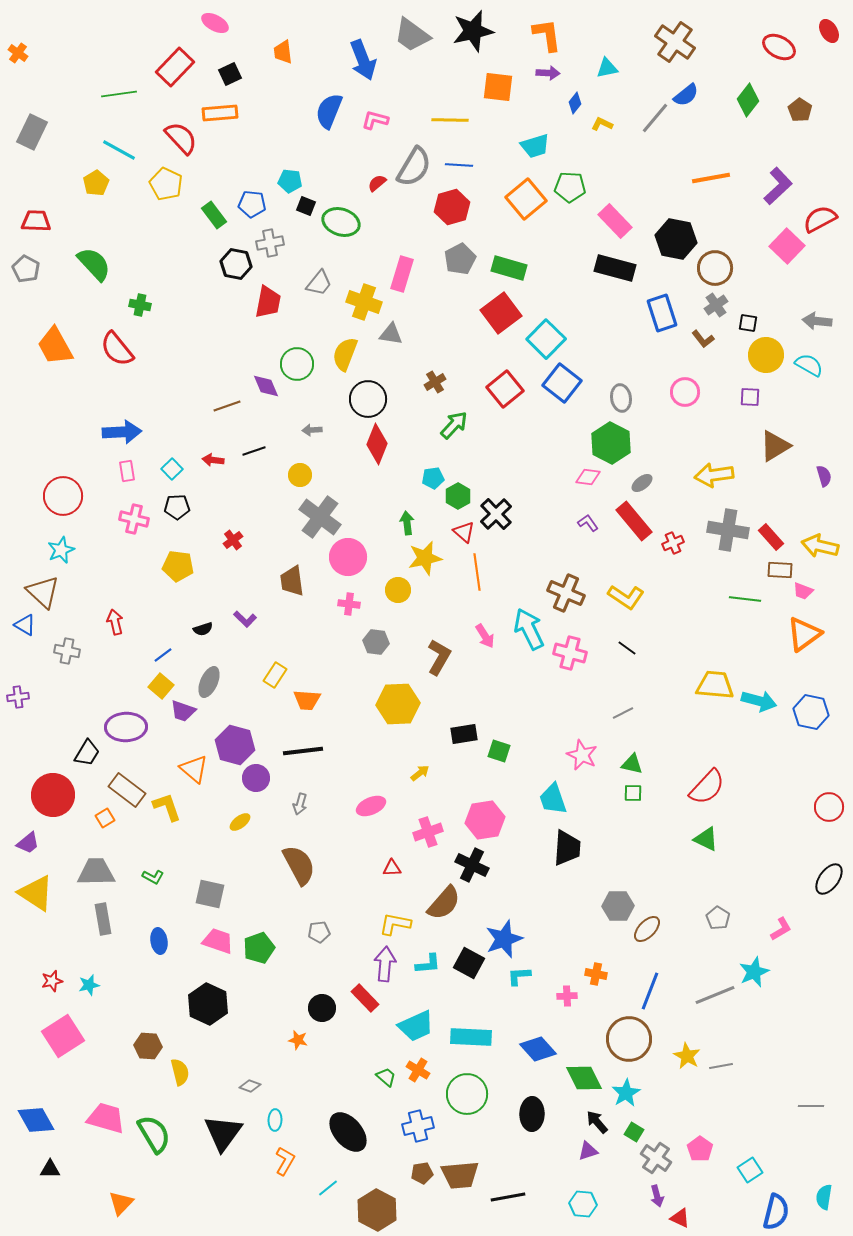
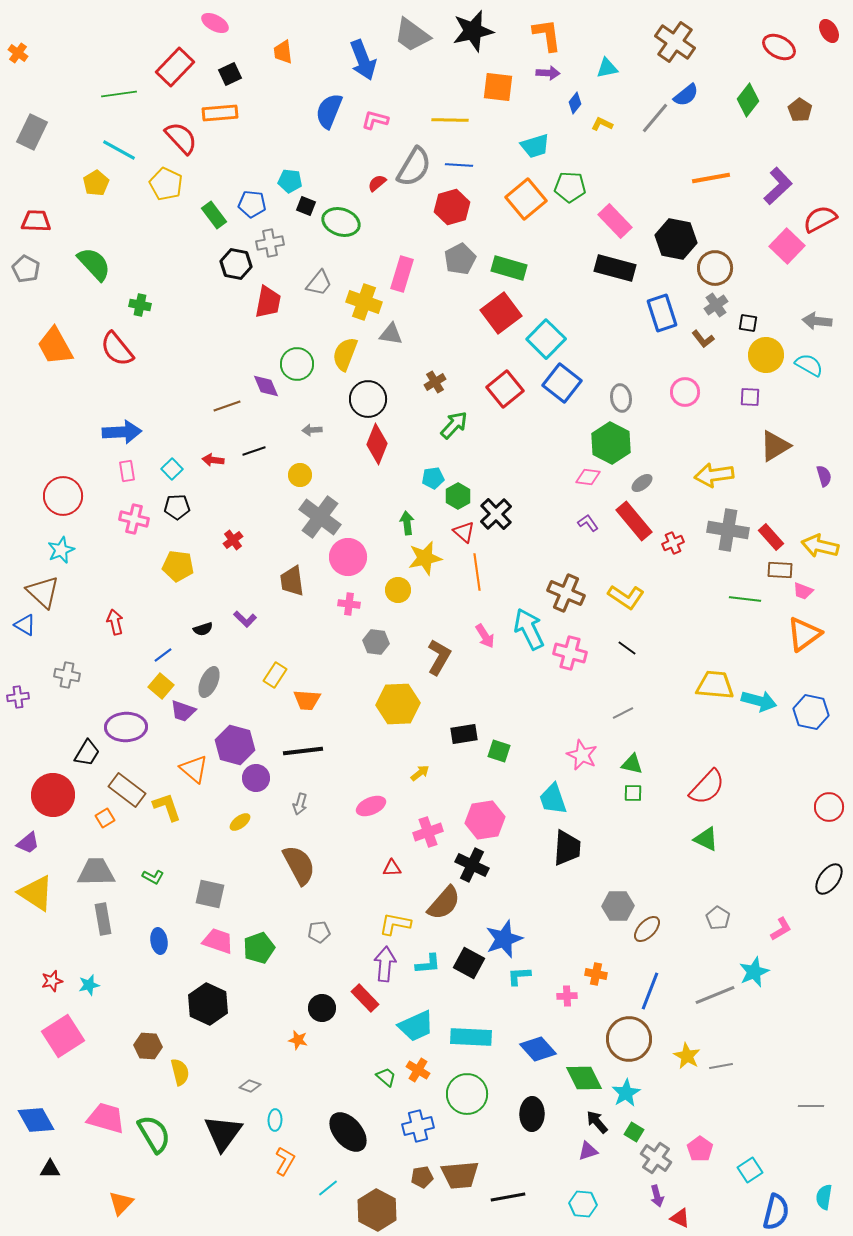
gray cross at (67, 651): moved 24 px down
brown pentagon at (422, 1173): moved 4 px down
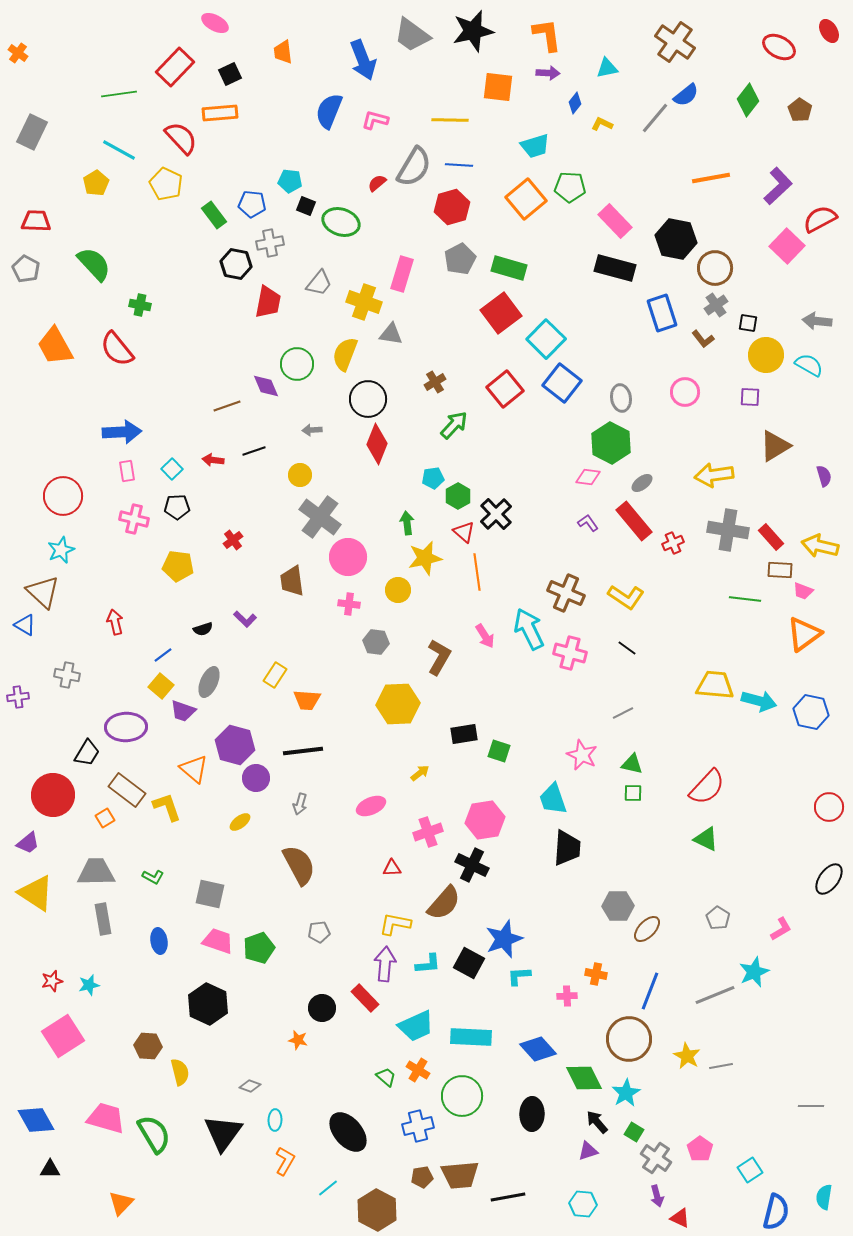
green circle at (467, 1094): moved 5 px left, 2 px down
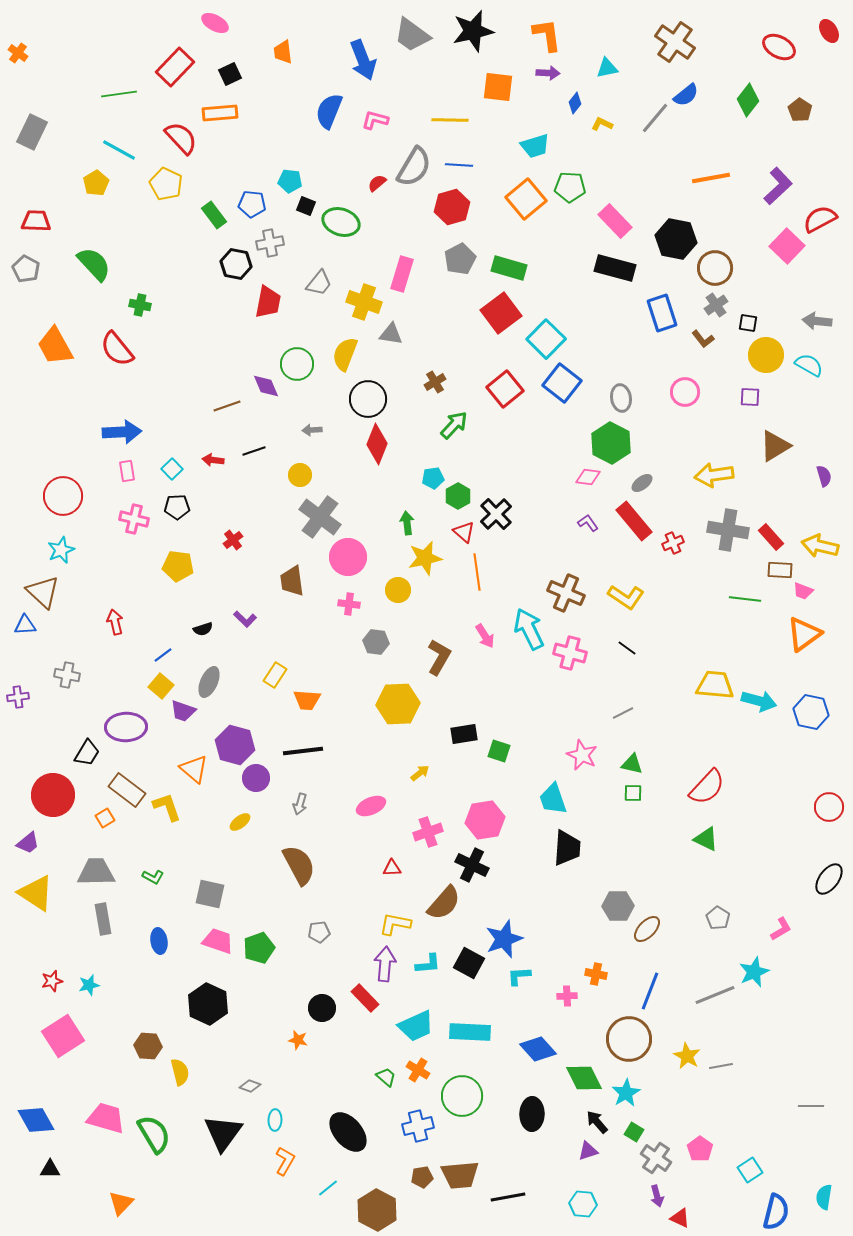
blue triangle at (25, 625): rotated 35 degrees counterclockwise
cyan rectangle at (471, 1037): moved 1 px left, 5 px up
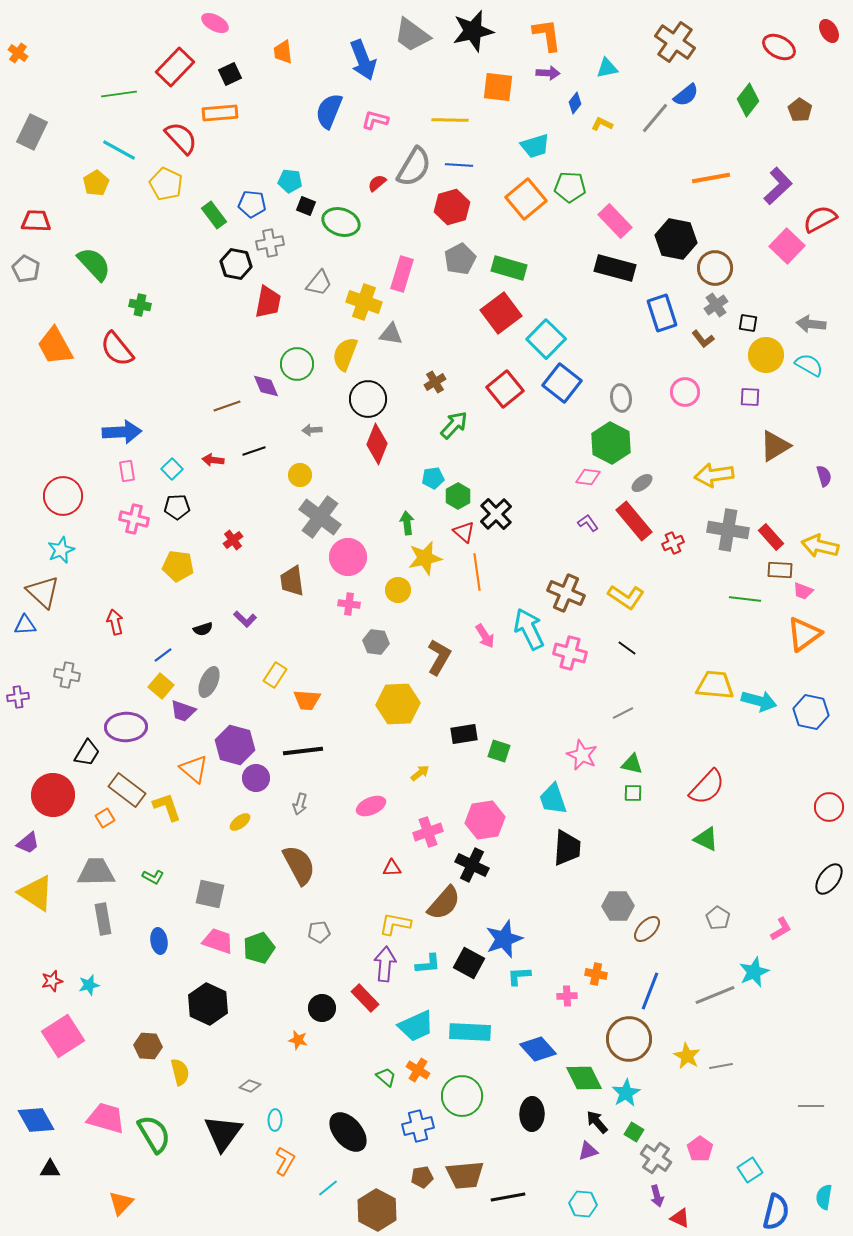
gray arrow at (817, 321): moved 6 px left, 3 px down
brown trapezoid at (460, 1175): moved 5 px right
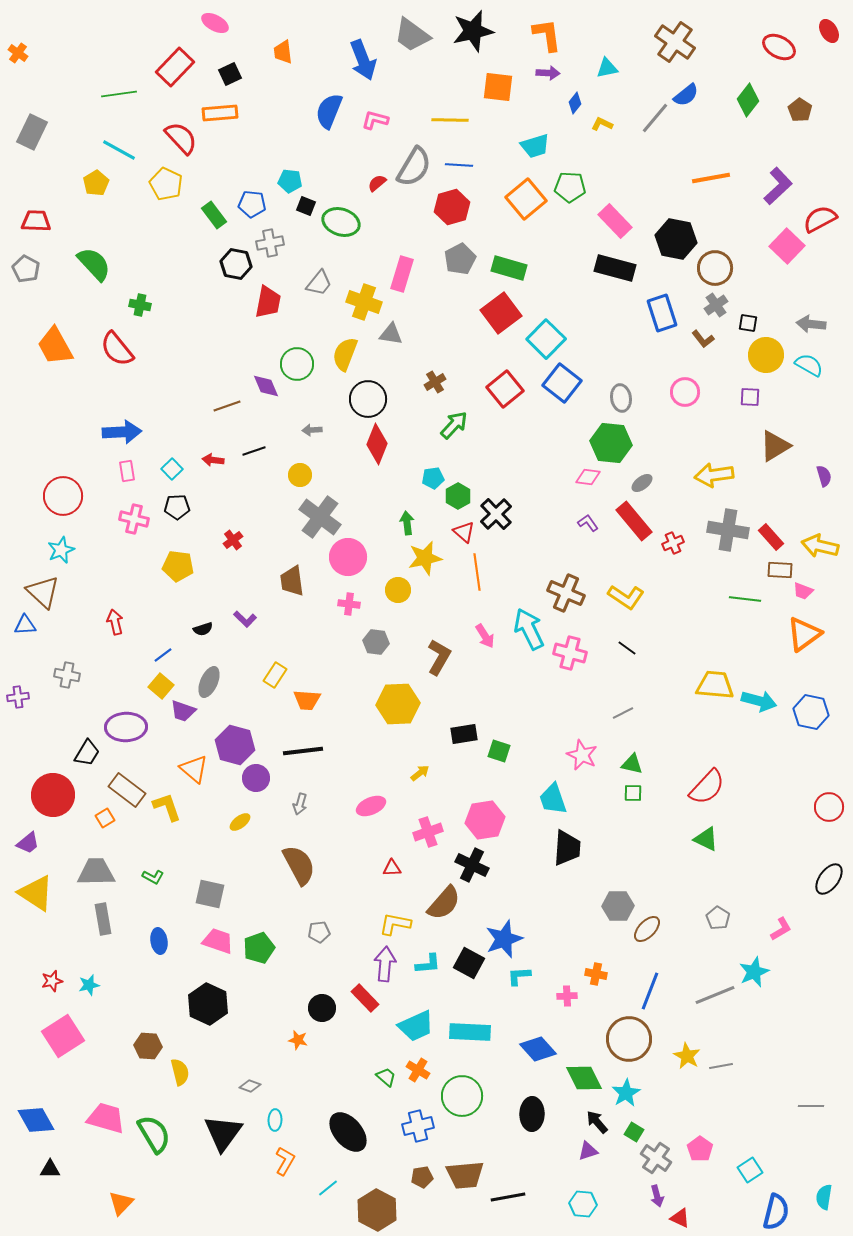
green hexagon at (611, 443): rotated 21 degrees counterclockwise
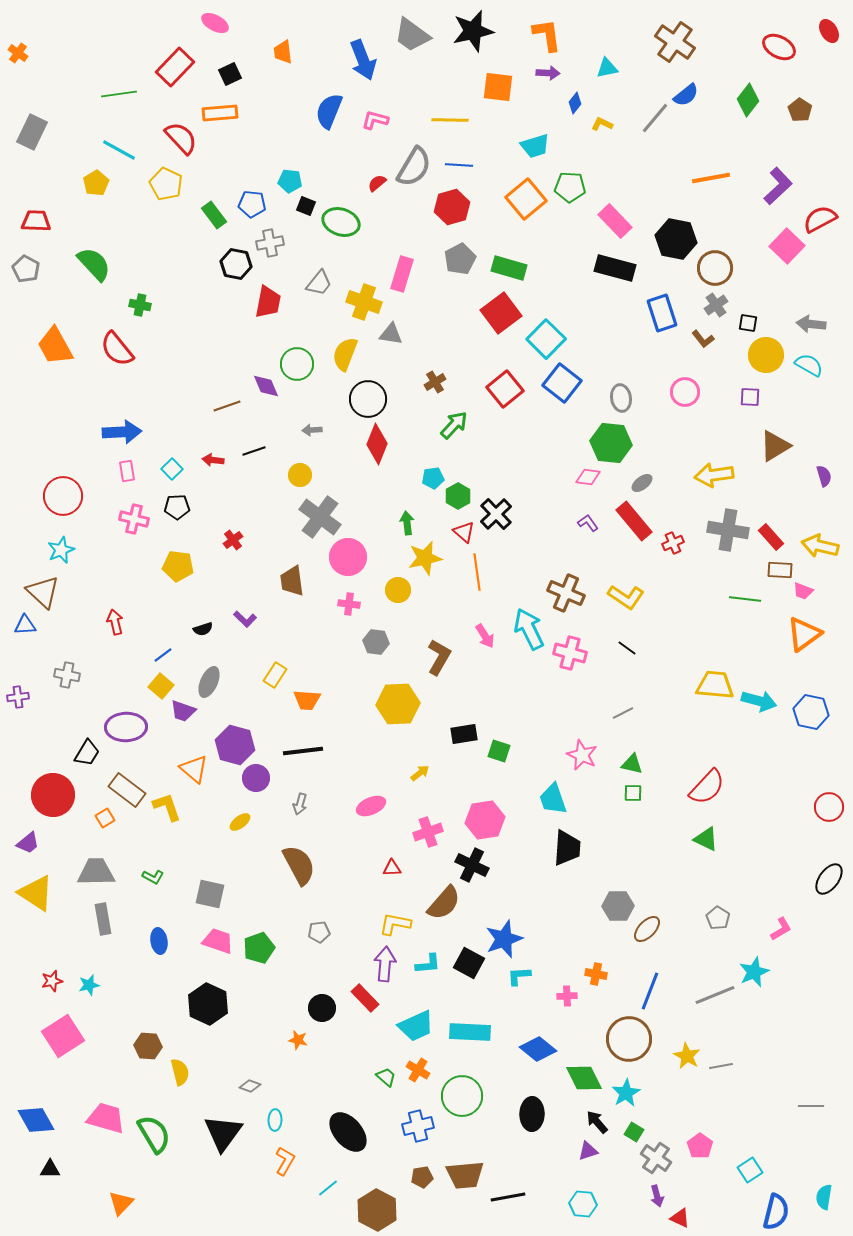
blue diamond at (538, 1049): rotated 9 degrees counterclockwise
pink pentagon at (700, 1149): moved 3 px up
